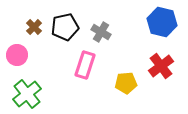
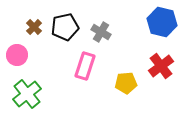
pink rectangle: moved 1 px down
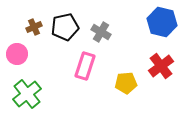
brown cross: rotated 21 degrees clockwise
pink circle: moved 1 px up
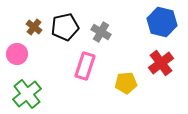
brown cross: rotated 28 degrees counterclockwise
red cross: moved 3 px up
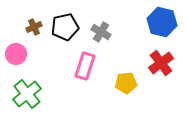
brown cross: rotated 28 degrees clockwise
pink circle: moved 1 px left
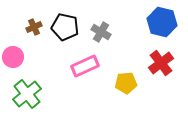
black pentagon: rotated 24 degrees clockwise
pink circle: moved 3 px left, 3 px down
pink rectangle: rotated 48 degrees clockwise
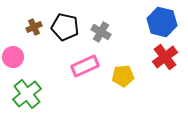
red cross: moved 4 px right, 6 px up
yellow pentagon: moved 3 px left, 7 px up
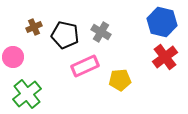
black pentagon: moved 8 px down
yellow pentagon: moved 3 px left, 4 px down
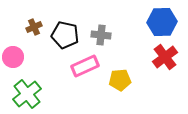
blue hexagon: rotated 16 degrees counterclockwise
gray cross: moved 3 px down; rotated 24 degrees counterclockwise
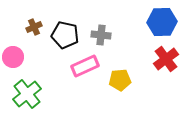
red cross: moved 1 px right, 2 px down
